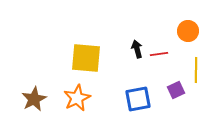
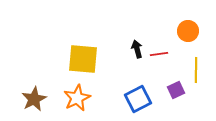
yellow square: moved 3 px left, 1 px down
blue square: rotated 16 degrees counterclockwise
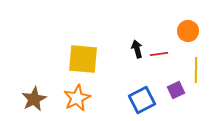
blue square: moved 4 px right, 1 px down
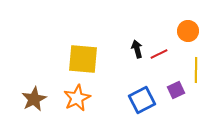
red line: rotated 18 degrees counterclockwise
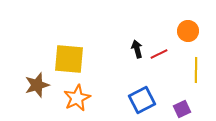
yellow square: moved 14 px left
purple square: moved 6 px right, 19 px down
brown star: moved 3 px right, 14 px up; rotated 10 degrees clockwise
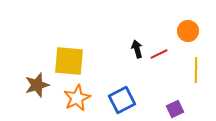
yellow square: moved 2 px down
blue square: moved 20 px left
purple square: moved 7 px left
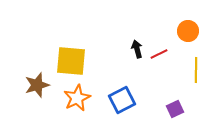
yellow square: moved 2 px right
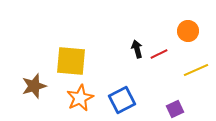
yellow line: rotated 65 degrees clockwise
brown star: moved 3 px left, 1 px down
orange star: moved 3 px right
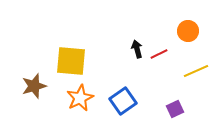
yellow line: moved 1 px down
blue square: moved 1 px right, 1 px down; rotated 8 degrees counterclockwise
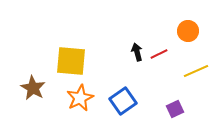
black arrow: moved 3 px down
brown star: moved 1 px left, 2 px down; rotated 25 degrees counterclockwise
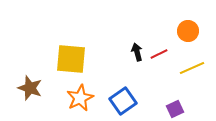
yellow square: moved 2 px up
yellow line: moved 4 px left, 3 px up
brown star: moved 3 px left; rotated 10 degrees counterclockwise
